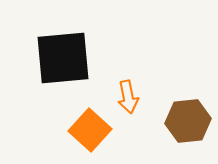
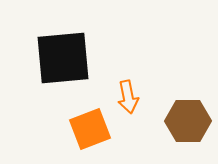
brown hexagon: rotated 6 degrees clockwise
orange square: moved 1 px up; rotated 27 degrees clockwise
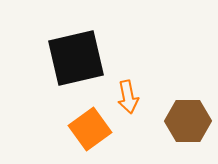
black square: moved 13 px right; rotated 8 degrees counterclockwise
orange square: rotated 15 degrees counterclockwise
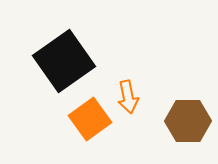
black square: moved 12 px left, 3 px down; rotated 22 degrees counterclockwise
orange square: moved 10 px up
